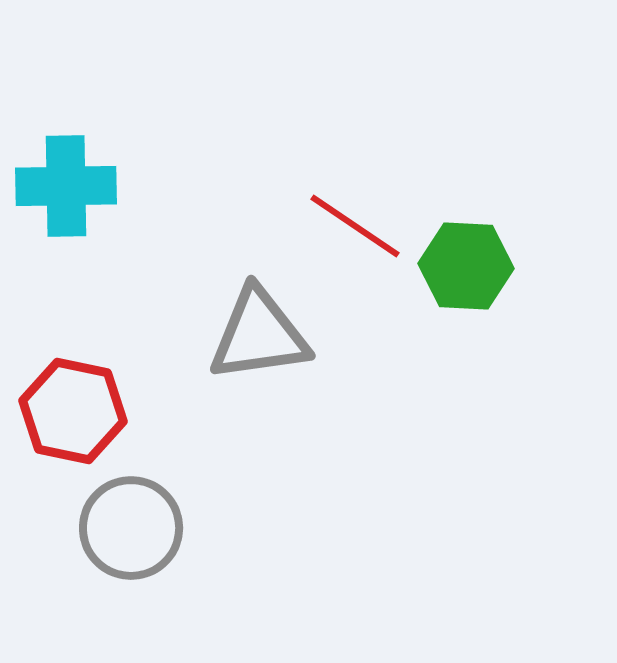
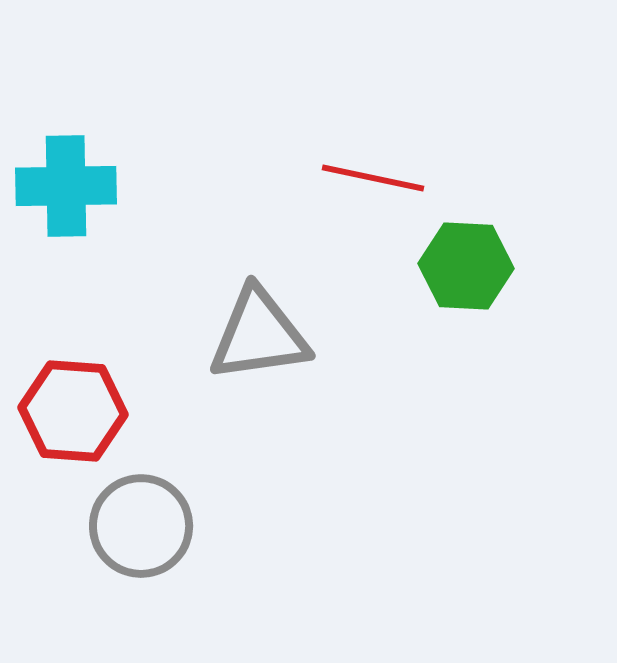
red line: moved 18 px right, 48 px up; rotated 22 degrees counterclockwise
red hexagon: rotated 8 degrees counterclockwise
gray circle: moved 10 px right, 2 px up
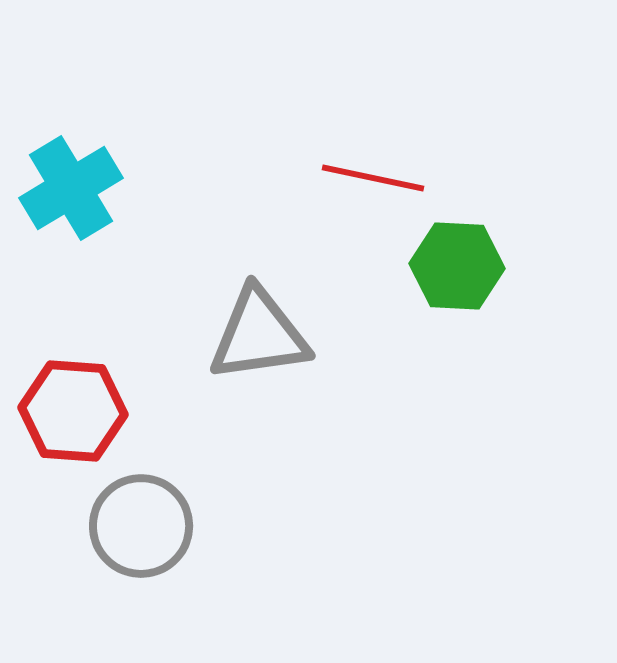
cyan cross: moved 5 px right, 2 px down; rotated 30 degrees counterclockwise
green hexagon: moved 9 px left
